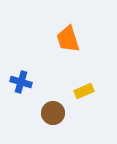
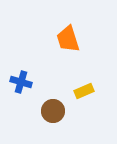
brown circle: moved 2 px up
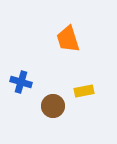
yellow rectangle: rotated 12 degrees clockwise
brown circle: moved 5 px up
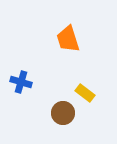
yellow rectangle: moved 1 px right, 2 px down; rotated 48 degrees clockwise
brown circle: moved 10 px right, 7 px down
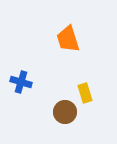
yellow rectangle: rotated 36 degrees clockwise
brown circle: moved 2 px right, 1 px up
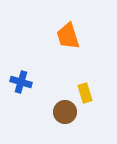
orange trapezoid: moved 3 px up
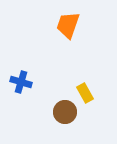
orange trapezoid: moved 11 px up; rotated 36 degrees clockwise
yellow rectangle: rotated 12 degrees counterclockwise
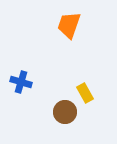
orange trapezoid: moved 1 px right
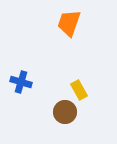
orange trapezoid: moved 2 px up
yellow rectangle: moved 6 px left, 3 px up
